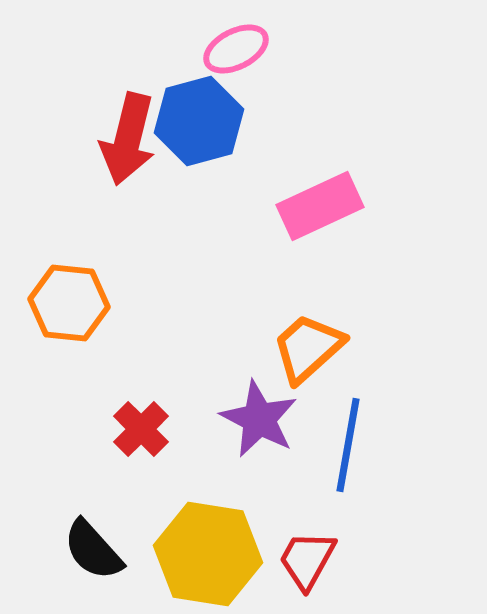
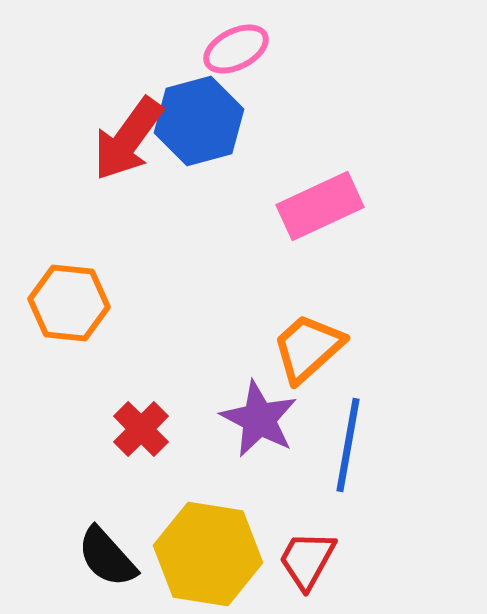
red arrow: rotated 22 degrees clockwise
black semicircle: moved 14 px right, 7 px down
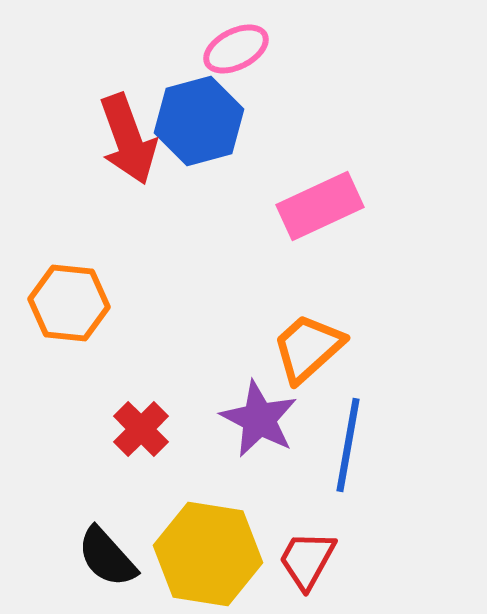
red arrow: rotated 56 degrees counterclockwise
